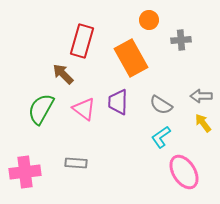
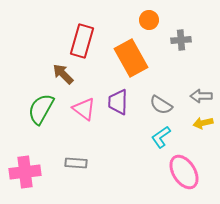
yellow arrow: rotated 66 degrees counterclockwise
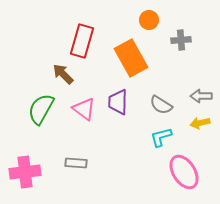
yellow arrow: moved 3 px left
cyan L-shape: rotated 20 degrees clockwise
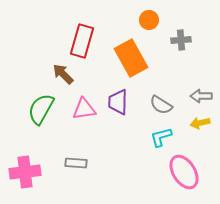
pink triangle: rotated 45 degrees counterclockwise
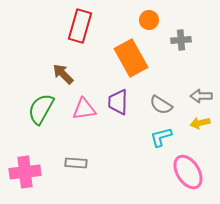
red rectangle: moved 2 px left, 15 px up
pink ellipse: moved 4 px right
